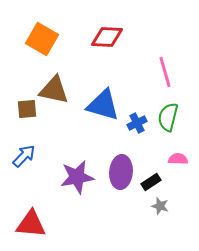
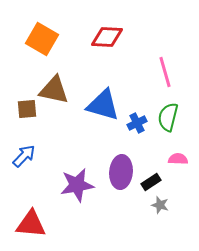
purple star: moved 8 px down
gray star: moved 1 px up
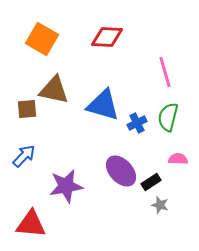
purple ellipse: moved 1 px up; rotated 48 degrees counterclockwise
purple star: moved 11 px left, 1 px down
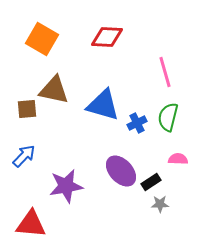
gray star: moved 1 px up; rotated 18 degrees counterclockwise
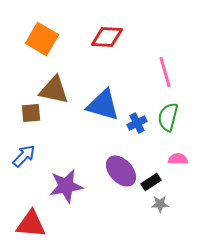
brown square: moved 4 px right, 4 px down
